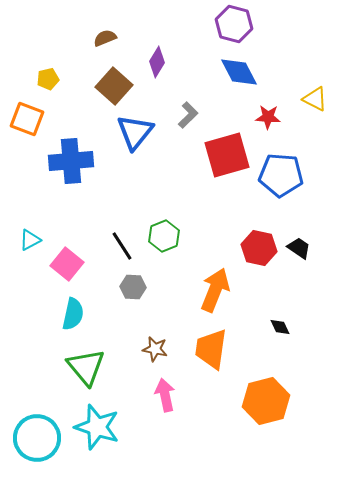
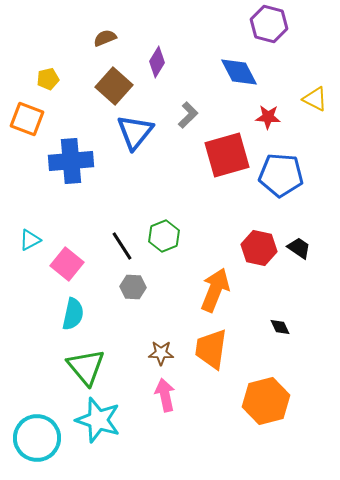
purple hexagon: moved 35 px right
brown star: moved 6 px right, 4 px down; rotated 10 degrees counterclockwise
cyan star: moved 1 px right, 7 px up
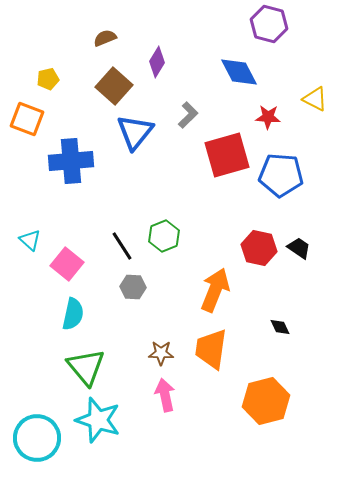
cyan triangle: rotated 50 degrees counterclockwise
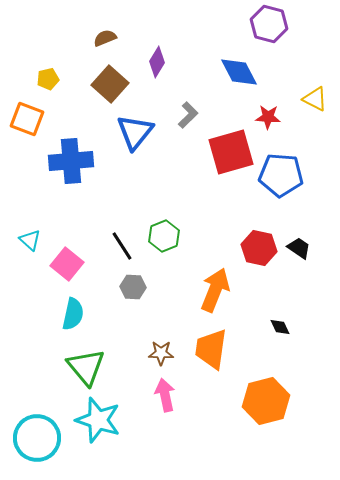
brown square: moved 4 px left, 2 px up
red square: moved 4 px right, 3 px up
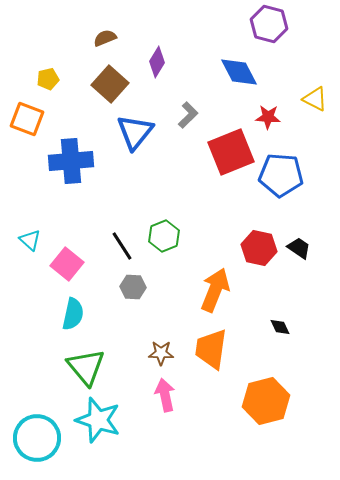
red square: rotated 6 degrees counterclockwise
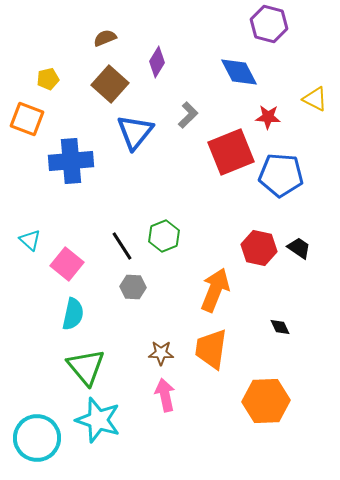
orange hexagon: rotated 12 degrees clockwise
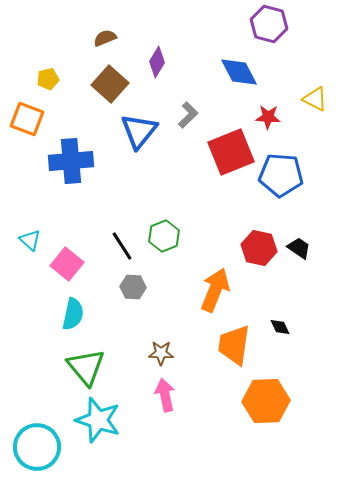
blue triangle: moved 4 px right, 1 px up
orange trapezoid: moved 23 px right, 4 px up
cyan circle: moved 9 px down
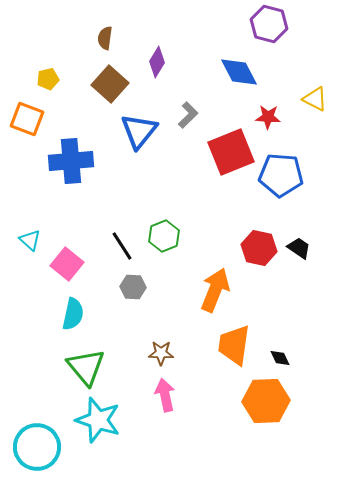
brown semicircle: rotated 60 degrees counterclockwise
black diamond: moved 31 px down
